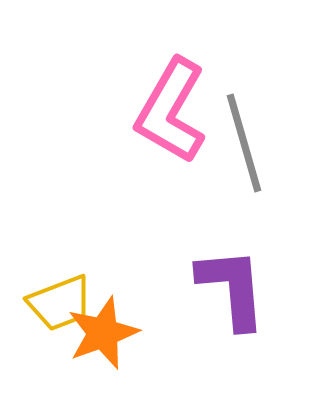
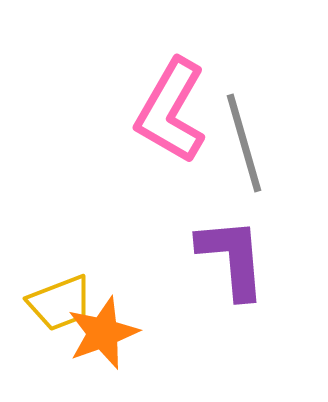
purple L-shape: moved 30 px up
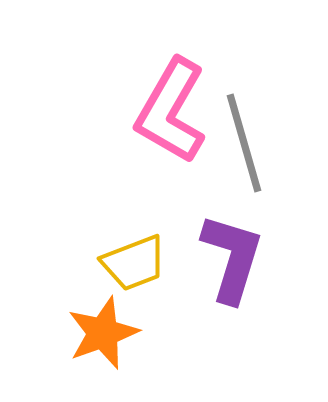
purple L-shape: rotated 22 degrees clockwise
yellow trapezoid: moved 74 px right, 40 px up
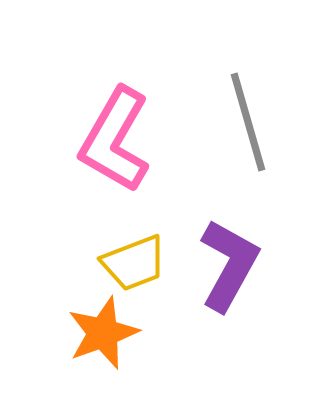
pink L-shape: moved 56 px left, 29 px down
gray line: moved 4 px right, 21 px up
purple L-shape: moved 3 px left, 7 px down; rotated 12 degrees clockwise
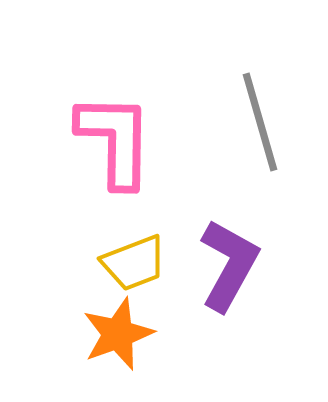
gray line: moved 12 px right
pink L-shape: rotated 151 degrees clockwise
orange star: moved 15 px right, 1 px down
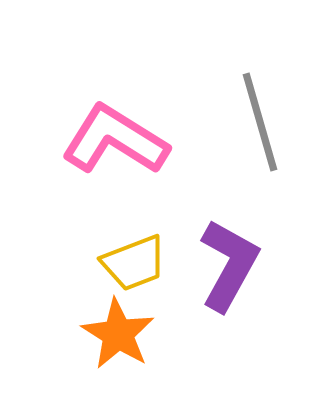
pink L-shape: rotated 59 degrees counterclockwise
orange star: rotated 20 degrees counterclockwise
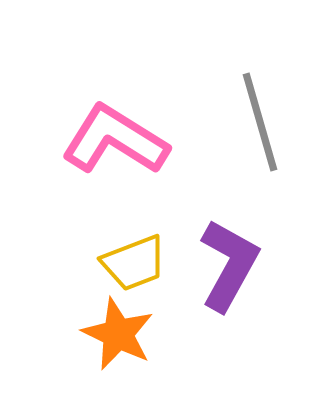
orange star: rotated 6 degrees counterclockwise
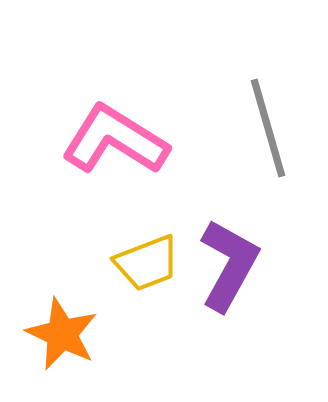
gray line: moved 8 px right, 6 px down
yellow trapezoid: moved 13 px right
orange star: moved 56 px left
